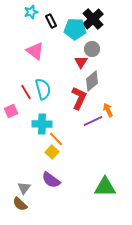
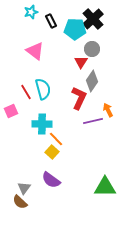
gray diamond: rotated 15 degrees counterclockwise
purple line: rotated 12 degrees clockwise
brown semicircle: moved 2 px up
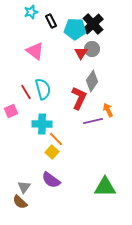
black cross: moved 5 px down
red triangle: moved 9 px up
gray triangle: moved 1 px up
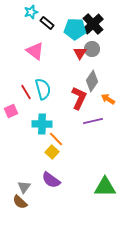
black rectangle: moved 4 px left, 2 px down; rotated 24 degrees counterclockwise
red triangle: moved 1 px left
orange arrow: moved 11 px up; rotated 32 degrees counterclockwise
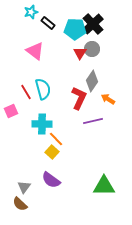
black rectangle: moved 1 px right
green triangle: moved 1 px left, 1 px up
brown semicircle: moved 2 px down
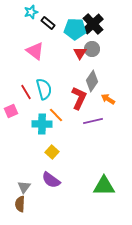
cyan semicircle: moved 1 px right
orange line: moved 24 px up
brown semicircle: rotated 49 degrees clockwise
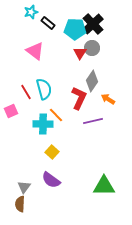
gray circle: moved 1 px up
cyan cross: moved 1 px right
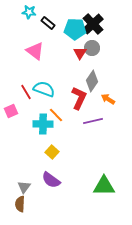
cyan star: moved 2 px left; rotated 24 degrees clockwise
cyan semicircle: rotated 55 degrees counterclockwise
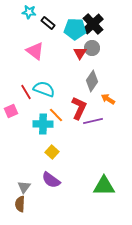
red L-shape: moved 10 px down
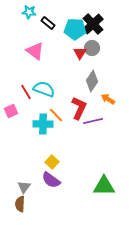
yellow square: moved 10 px down
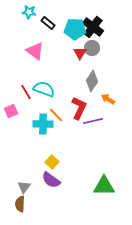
black cross: moved 3 px down; rotated 10 degrees counterclockwise
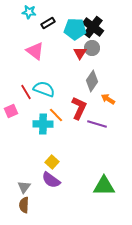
black rectangle: rotated 72 degrees counterclockwise
purple line: moved 4 px right, 3 px down; rotated 30 degrees clockwise
brown semicircle: moved 4 px right, 1 px down
